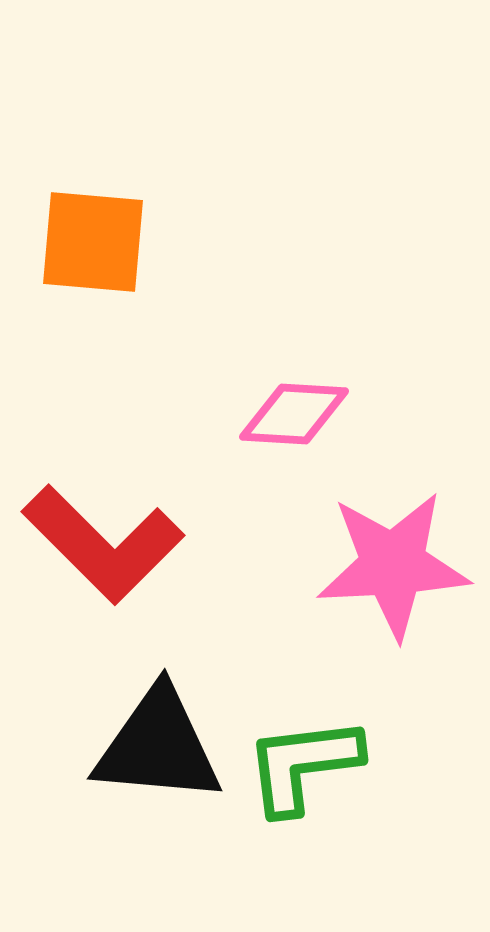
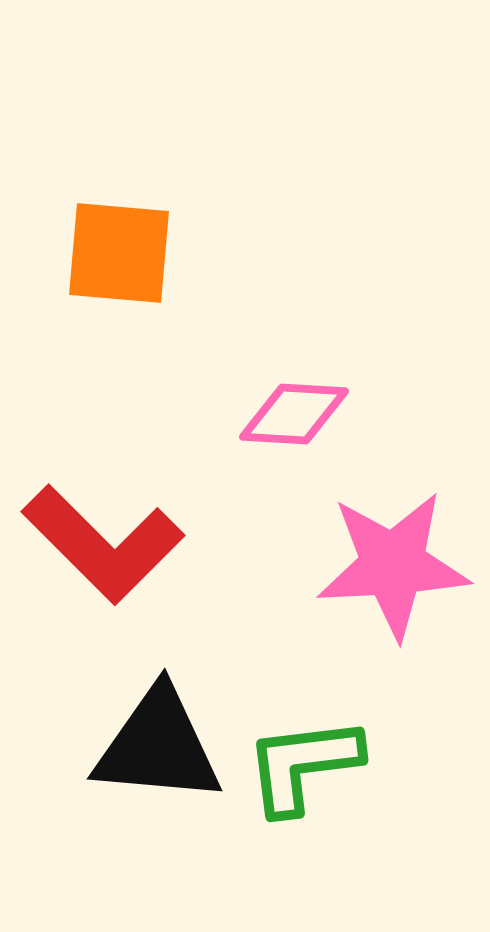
orange square: moved 26 px right, 11 px down
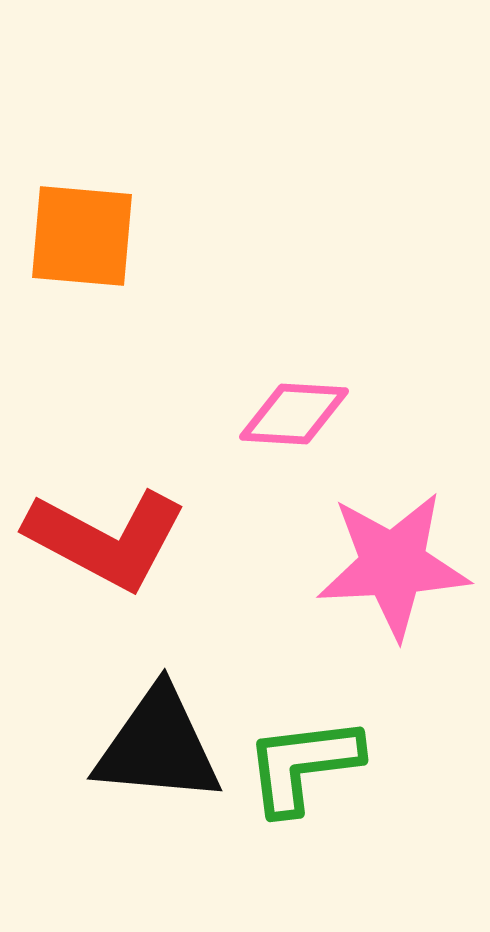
orange square: moved 37 px left, 17 px up
red L-shape: moved 3 px right, 5 px up; rotated 17 degrees counterclockwise
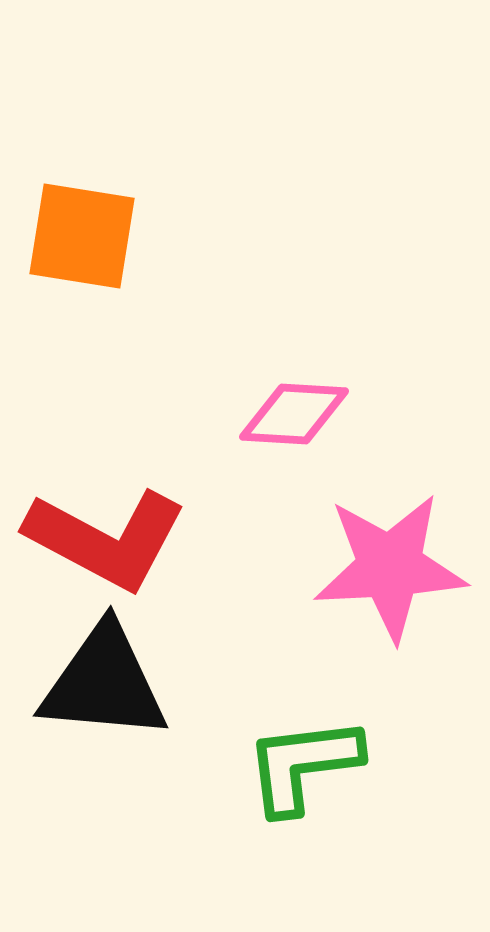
orange square: rotated 4 degrees clockwise
pink star: moved 3 px left, 2 px down
black triangle: moved 54 px left, 63 px up
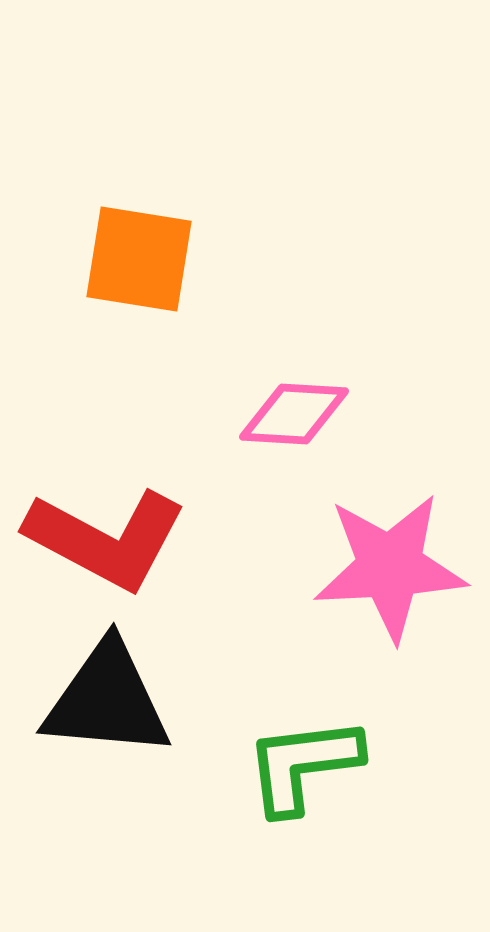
orange square: moved 57 px right, 23 px down
black triangle: moved 3 px right, 17 px down
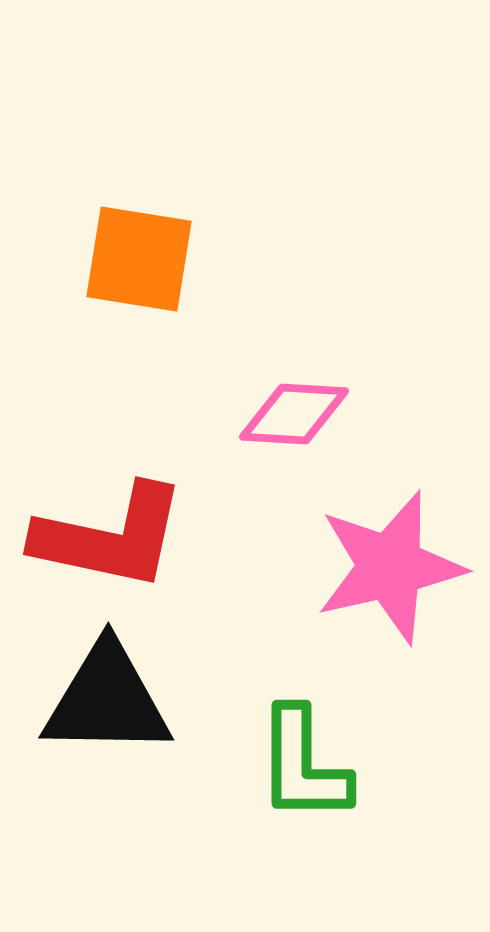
red L-shape: moved 4 px right, 2 px up; rotated 16 degrees counterclockwise
pink star: rotated 10 degrees counterclockwise
black triangle: rotated 4 degrees counterclockwise
green L-shape: rotated 83 degrees counterclockwise
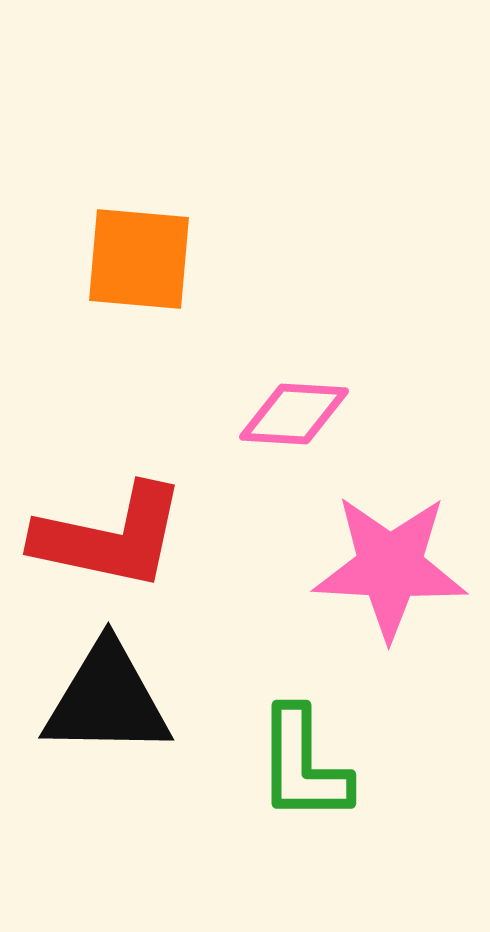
orange square: rotated 4 degrees counterclockwise
pink star: rotated 16 degrees clockwise
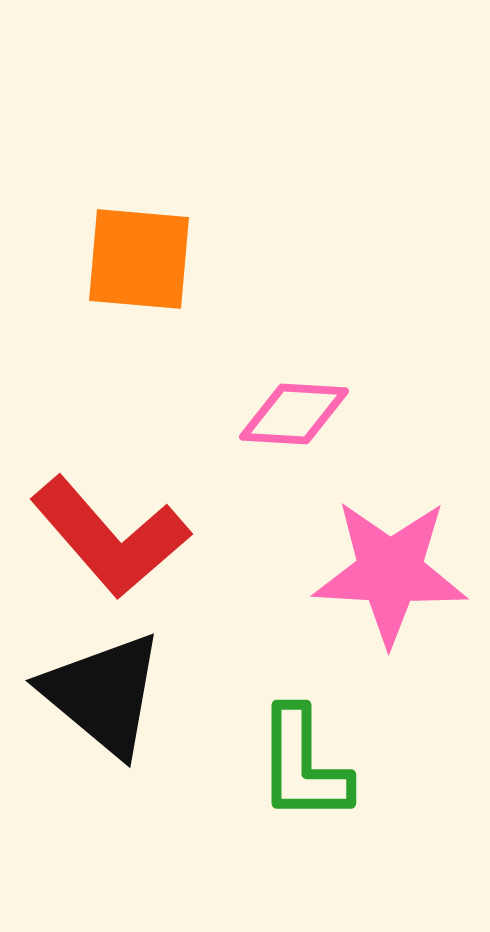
red L-shape: rotated 37 degrees clockwise
pink star: moved 5 px down
black triangle: moved 4 px left, 6 px up; rotated 39 degrees clockwise
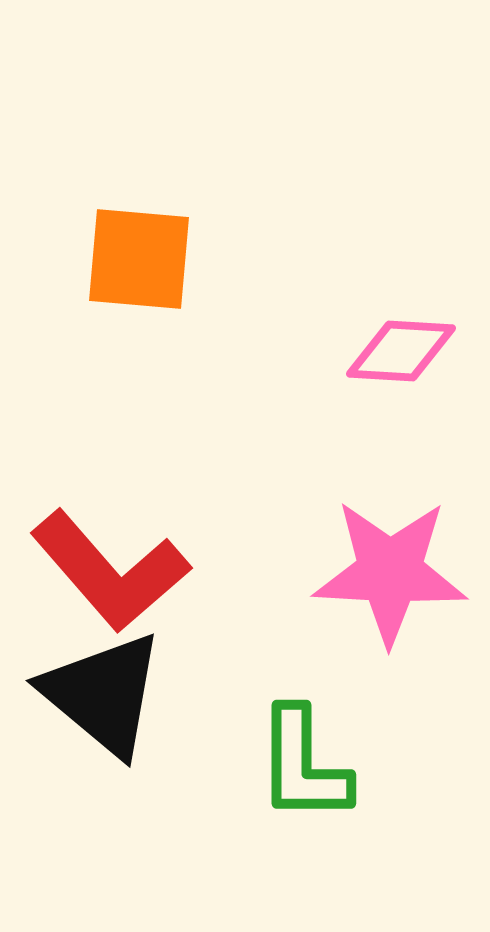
pink diamond: moved 107 px right, 63 px up
red L-shape: moved 34 px down
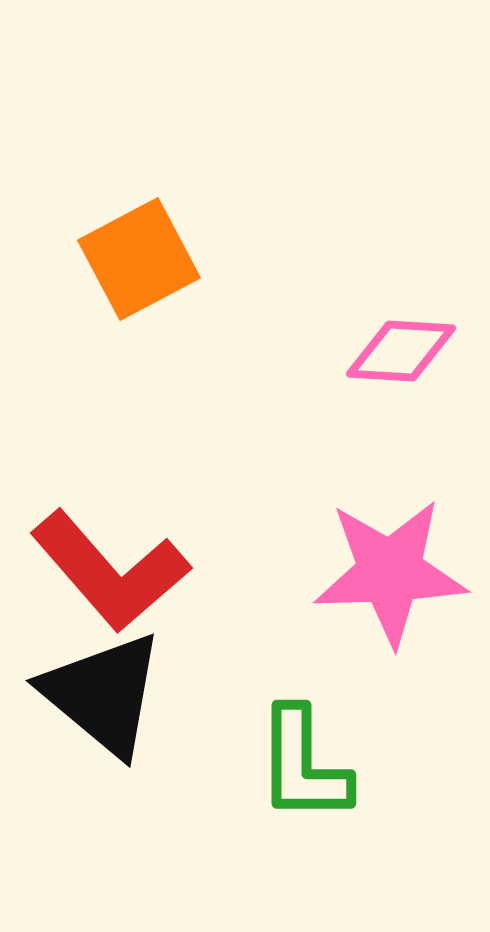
orange square: rotated 33 degrees counterclockwise
pink star: rotated 5 degrees counterclockwise
